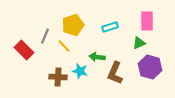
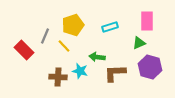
brown L-shape: rotated 65 degrees clockwise
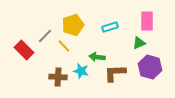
gray line: rotated 21 degrees clockwise
cyan star: moved 1 px right
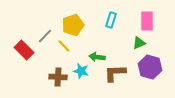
cyan rectangle: moved 1 px right, 7 px up; rotated 56 degrees counterclockwise
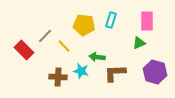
yellow pentagon: moved 11 px right; rotated 25 degrees clockwise
purple hexagon: moved 5 px right, 5 px down
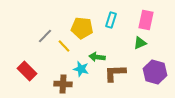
pink rectangle: moved 1 px left, 1 px up; rotated 12 degrees clockwise
yellow pentagon: moved 2 px left, 3 px down
green triangle: moved 1 px right
red rectangle: moved 3 px right, 21 px down
cyan star: moved 2 px up
brown cross: moved 5 px right, 7 px down
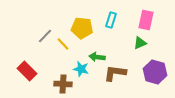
yellow line: moved 1 px left, 2 px up
brown L-shape: rotated 10 degrees clockwise
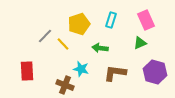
pink rectangle: rotated 36 degrees counterclockwise
yellow pentagon: moved 3 px left, 4 px up; rotated 25 degrees counterclockwise
green arrow: moved 3 px right, 9 px up
red rectangle: rotated 42 degrees clockwise
brown cross: moved 2 px right, 1 px down; rotated 18 degrees clockwise
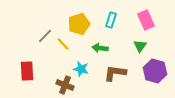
green triangle: moved 3 px down; rotated 32 degrees counterclockwise
purple hexagon: moved 1 px up
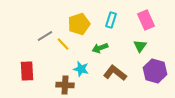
gray line: rotated 14 degrees clockwise
green arrow: rotated 28 degrees counterclockwise
brown L-shape: rotated 30 degrees clockwise
brown cross: rotated 18 degrees counterclockwise
